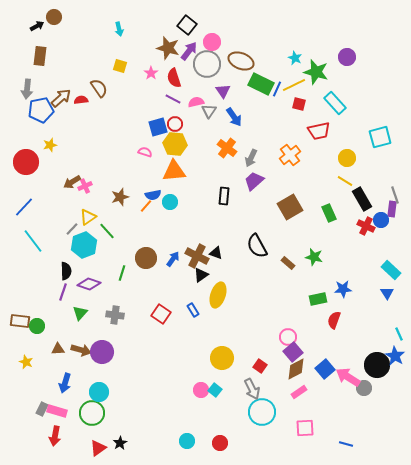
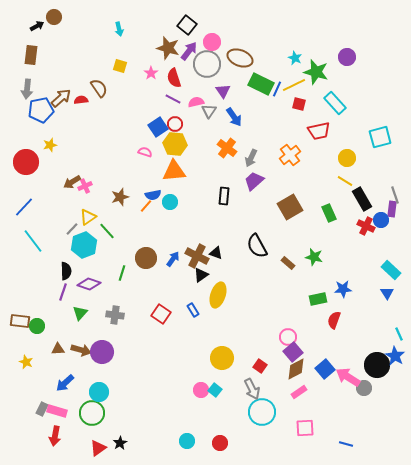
brown rectangle at (40, 56): moved 9 px left, 1 px up
brown ellipse at (241, 61): moved 1 px left, 3 px up
blue square at (158, 127): rotated 18 degrees counterclockwise
blue arrow at (65, 383): rotated 30 degrees clockwise
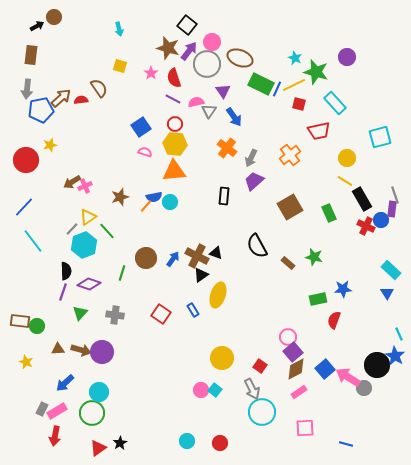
blue square at (158, 127): moved 17 px left
red circle at (26, 162): moved 2 px up
blue semicircle at (153, 195): moved 1 px right, 2 px down
pink rectangle at (57, 411): rotated 48 degrees counterclockwise
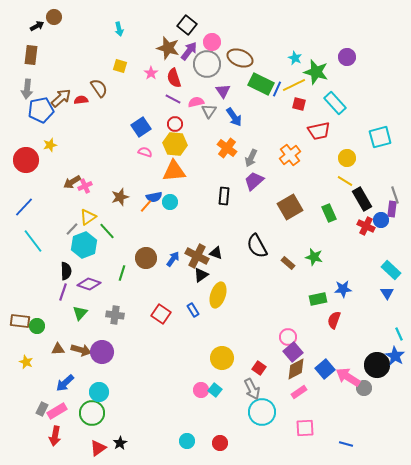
red square at (260, 366): moved 1 px left, 2 px down
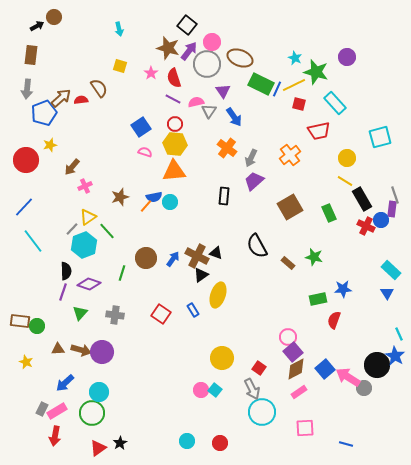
blue pentagon at (41, 110): moved 3 px right, 3 px down; rotated 10 degrees counterclockwise
brown arrow at (72, 182): moved 15 px up; rotated 18 degrees counterclockwise
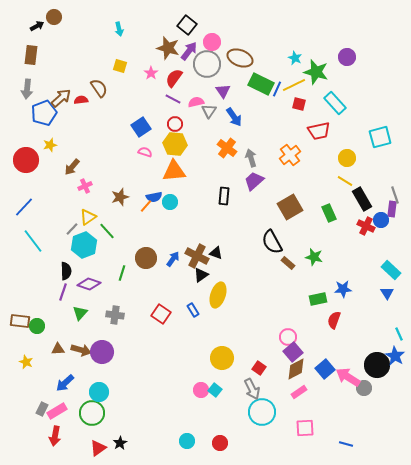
red semicircle at (174, 78): rotated 54 degrees clockwise
gray arrow at (251, 158): rotated 138 degrees clockwise
black semicircle at (257, 246): moved 15 px right, 4 px up
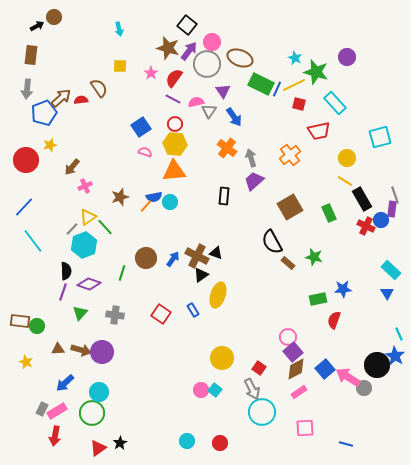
yellow square at (120, 66): rotated 16 degrees counterclockwise
green line at (107, 231): moved 2 px left, 4 px up
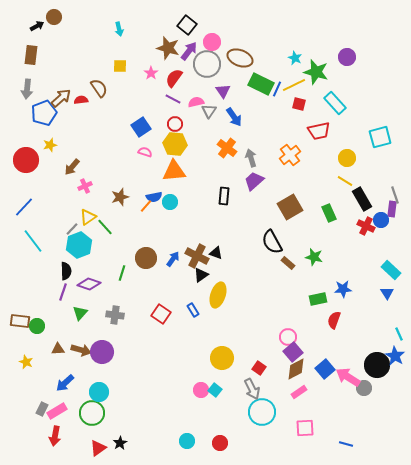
cyan hexagon at (84, 245): moved 5 px left
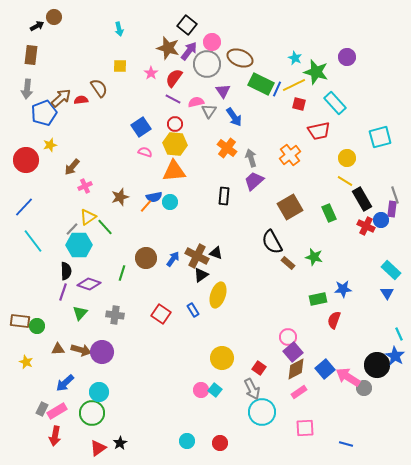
cyan hexagon at (79, 245): rotated 20 degrees clockwise
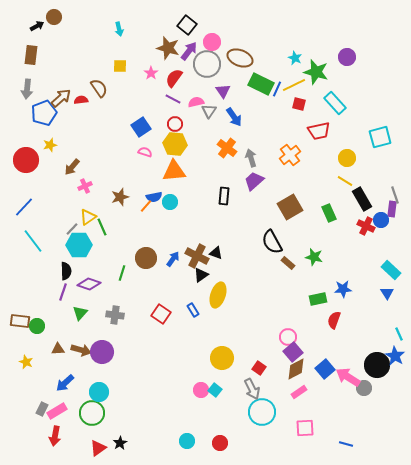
green line at (105, 227): moved 3 px left; rotated 18 degrees clockwise
